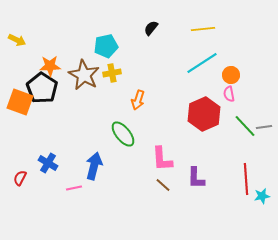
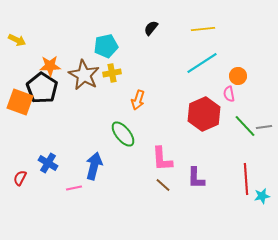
orange circle: moved 7 px right, 1 px down
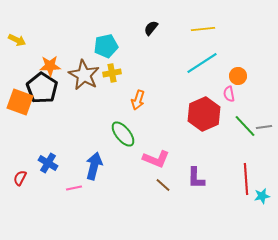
pink L-shape: moved 6 px left; rotated 64 degrees counterclockwise
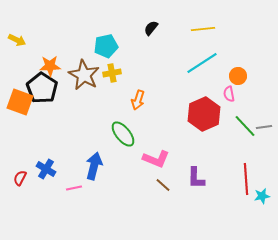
blue cross: moved 2 px left, 6 px down
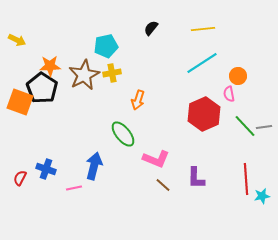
brown star: rotated 16 degrees clockwise
blue cross: rotated 12 degrees counterclockwise
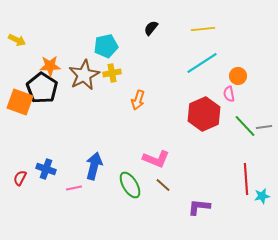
green ellipse: moved 7 px right, 51 px down; rotated 8 degrees clockwise
purple L-shape: moved 3 px right, 29 px down; rotated 95 degrees clockwise
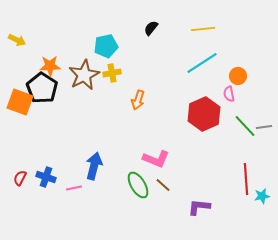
blue cross: moved 8 px down
green ellipse: moved 8 px right
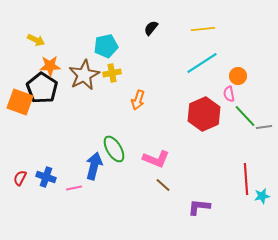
yellow arrow: moved 19 px right
green line: moved 10 px up
green ellipse: moved 24 px left, 36 px up
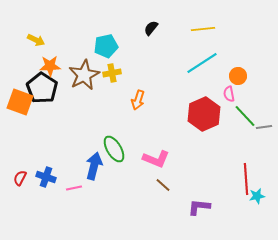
cyan star: moved 5 px left
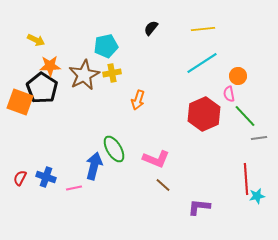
gray line: moved 5 px left, 11 px down
